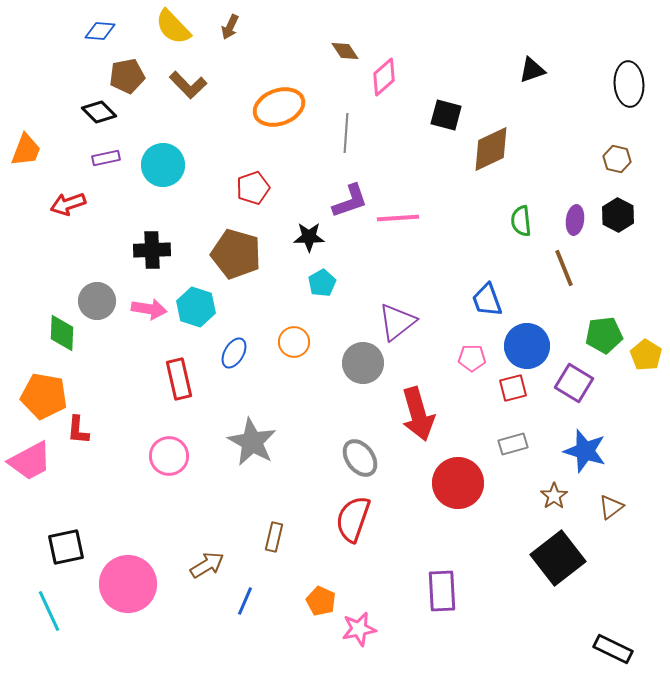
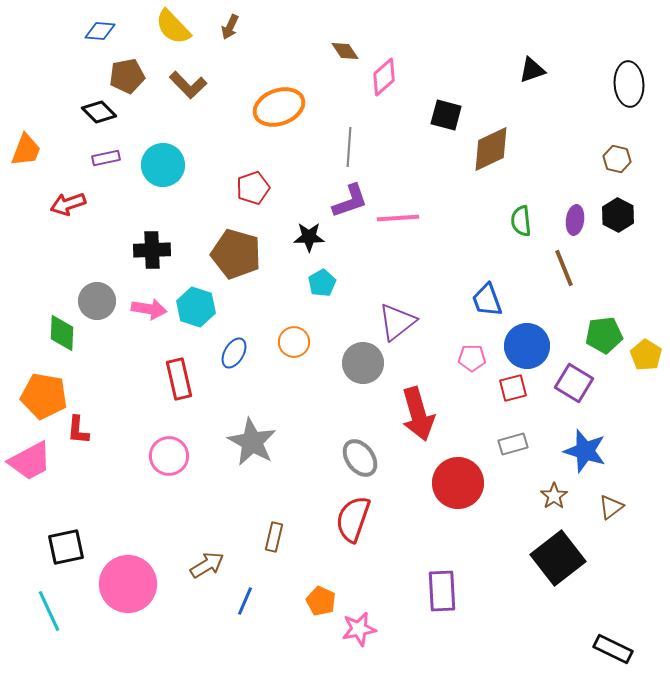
gray line at (346, 133): moved 3 px right, 14 px down
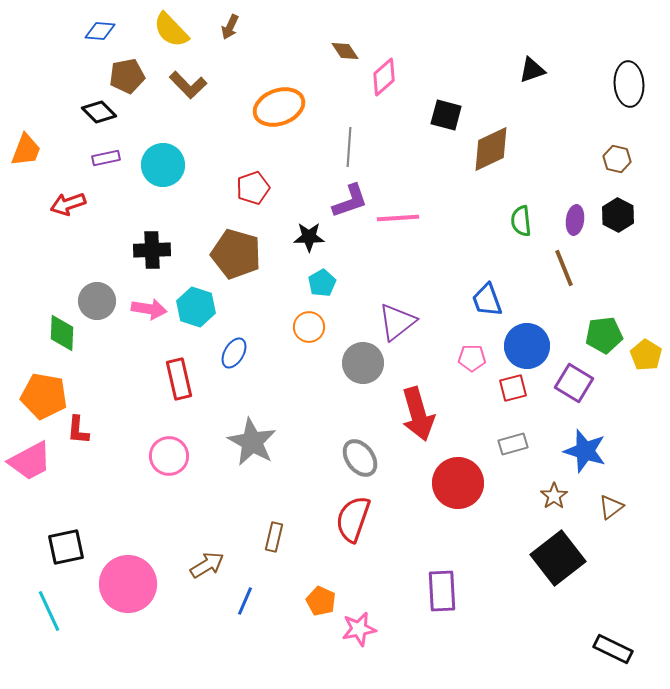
yellow semicircle at (173, 27): moved 2 px left, 3 px down
orange circle at (294, 342): moved 15 px right, 15 px up
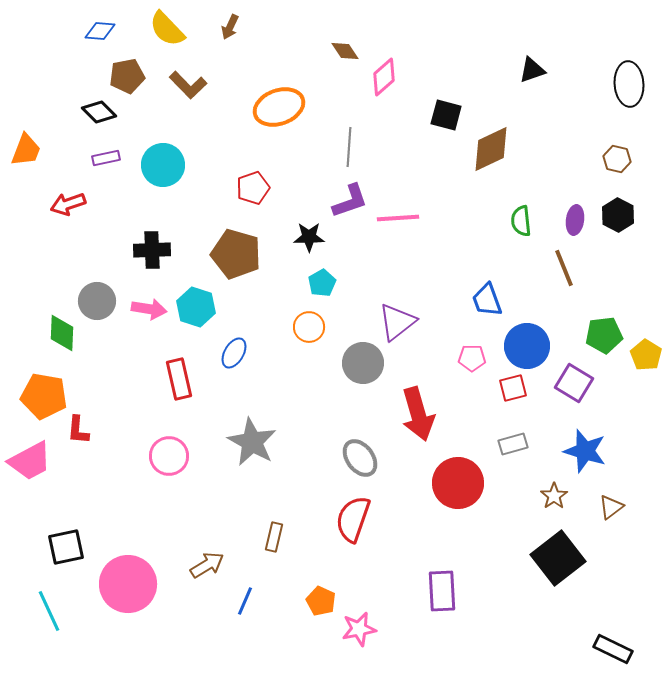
yellow semicircle at (171, 30): moved 4 px left, 1 px up
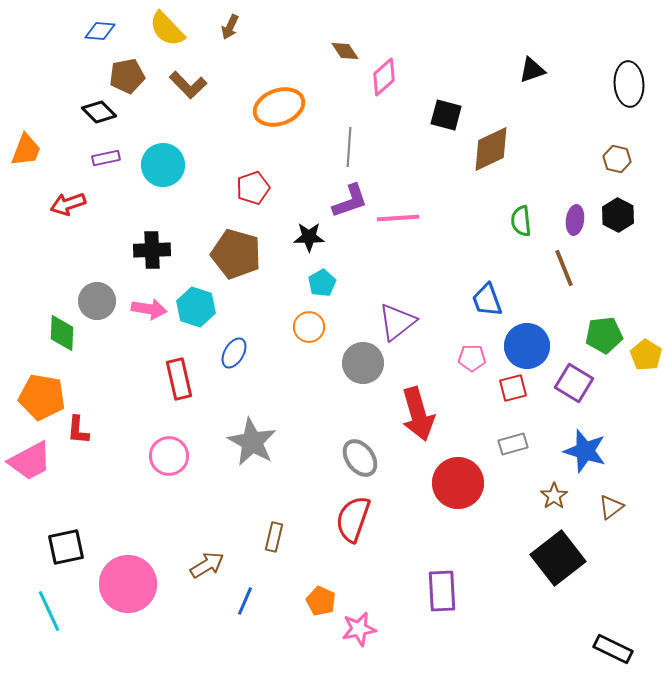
orange pentagon at (44, 396): moved 2 px left, 1 px down
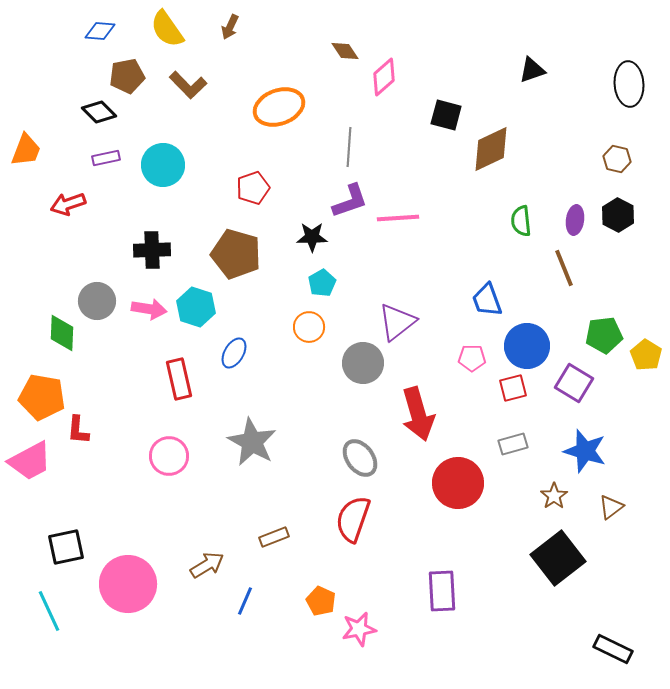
yellow semicircle at (167, 29): rotated 9 degrees clockwise
black star at (309, 237): moved 3 px right
brown rectangle at (274, 537): rotated 56 degrees clockwise
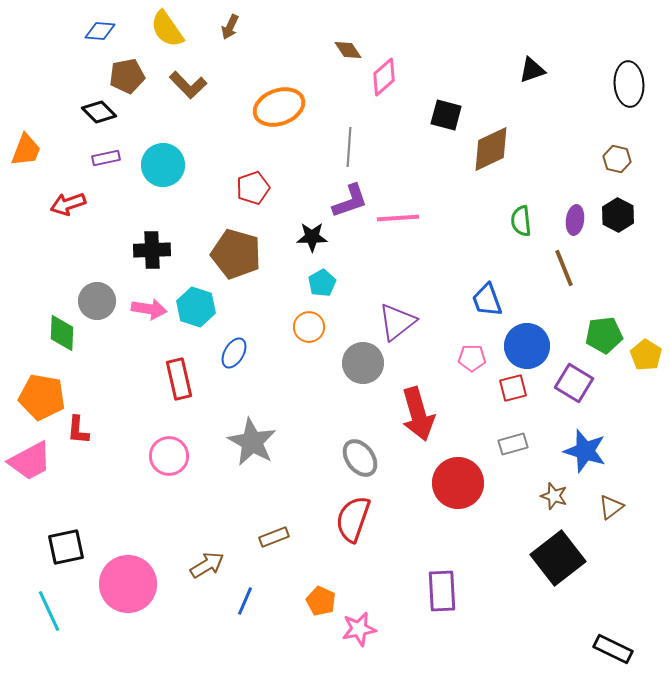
brown diamond at (345, 51): moved 3 px right, 1 px up
brown star at (554, 496): rotated 20 degrees counterclockwise
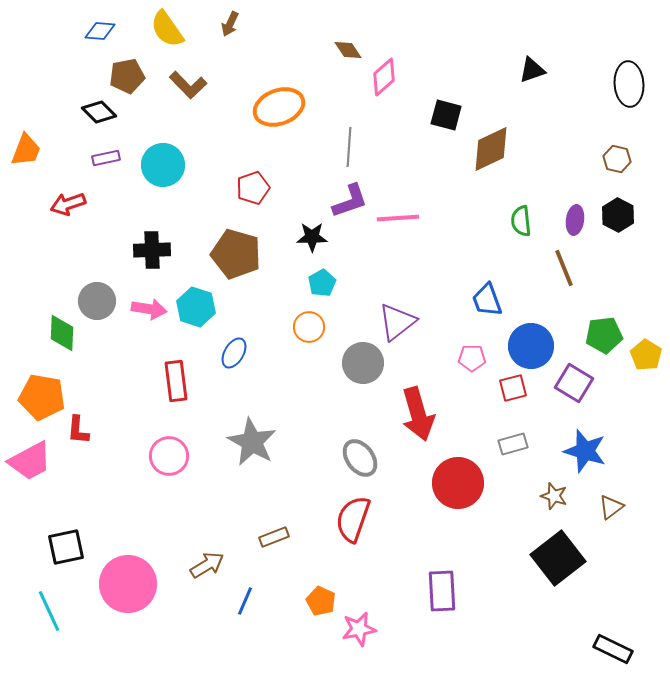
brown arrow at (230, 27): moved 3 px up
blue circle at (527, 346): moved 4 px right
red rectangle at (179, 379): moved 3 px left, 2 px down; rotated 6 degrees clockwise
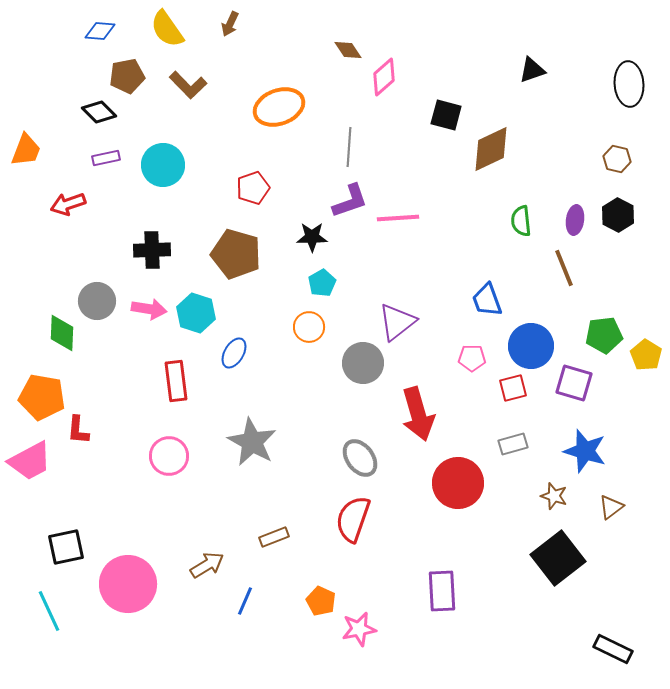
cyan hexagon at (196, 307): moved 6 px down
purple square at (574, 383): rotated 15 degrees counterclockwise
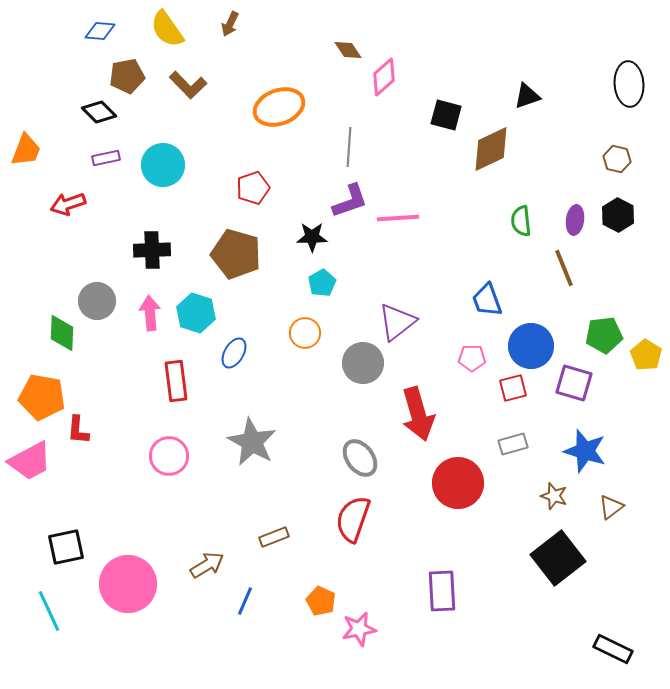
black triangle at (532, 70): moved 5 px left, 26 px down
pink arrow at (149, 309): moved 1 px right, 4 px down; rotated 104 degrees counterclockwise
orange circle at (309, 327): moved 4 px left, 6 px down
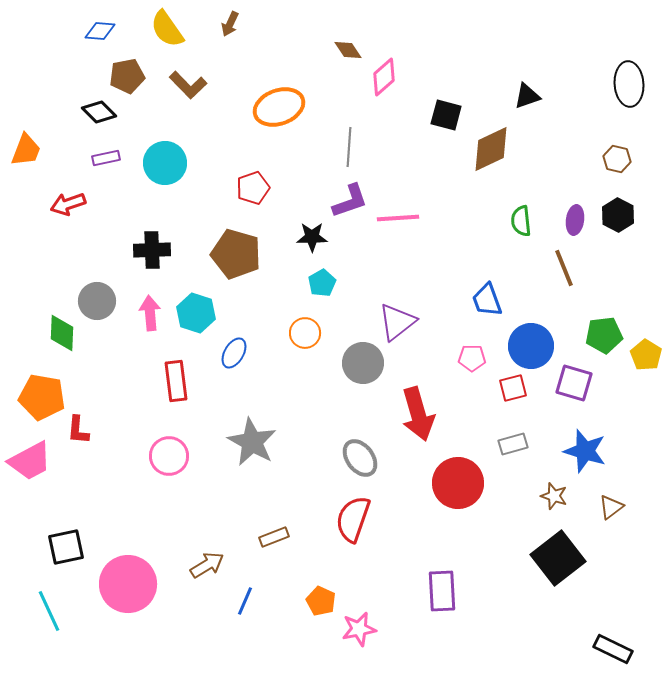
cyan circle at (163, 165): moved 2 px right, 2 px up
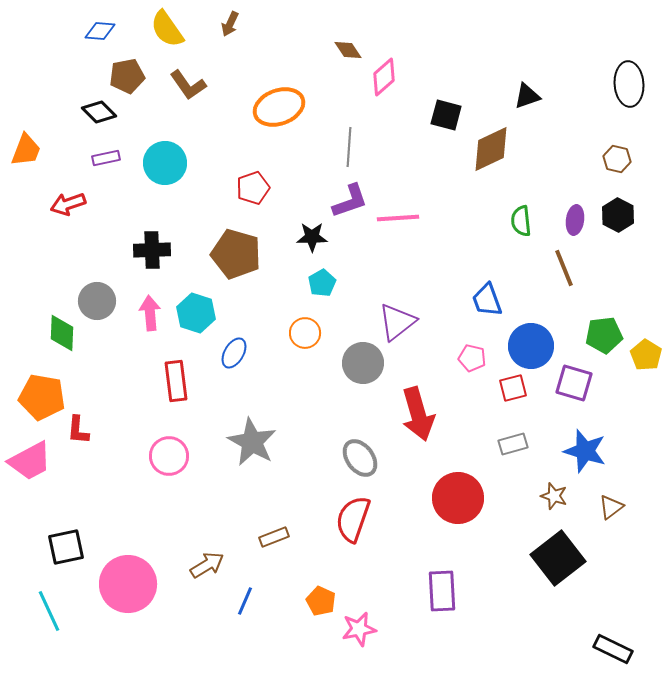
brown L-shape at (188, 85): rotated 9 degrees clockwise
pink pentagon at (472, 358): rotated 12 degrees clockwise
red circle at (458, 483): moved 15 px down
